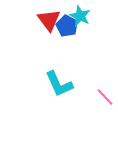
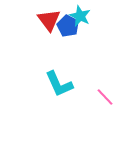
blue pentagon: moved 1 px right
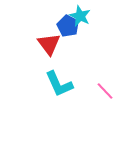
red triangle: moved 24 px down
pink line: moved 6 px up
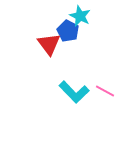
blue pentagon: moved 5 px down
cyan L-shape: moved 15 px right, 8 px down; rotated 20 degrees counterclockwise
pink line: rotated 18 degrees counterclockwise
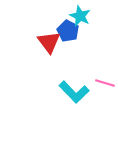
red triangle: moved 2 px up
pink line: moved 8 px up; rotated 12 degrees counterclockwise
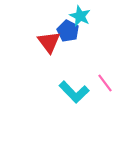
pink line: rotated 36 degrees clockwise
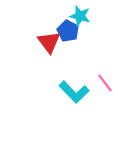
cyan star: rotated 10 degrees counterclockwise
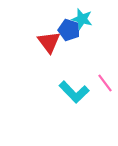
cyan star: moved 2 px right, 3 px down
blue pentagon: moved 1 px right, 1 px up; rotated 10 degrees counterclockwise
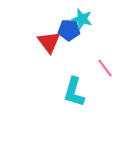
blue pentagon: rotated 15 degrees counterclockwise
pink line: moved 15 px up
cyan L-shape: rotated 60 degrees clockwise
